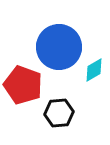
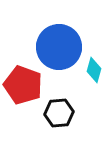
cyan diamond: rotated 45 degrees counterclockwise
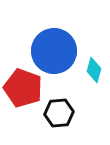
blue circle: moved 5 px left, 4 px down
red pentagon: moved 3 px down
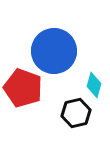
cyan diamond: moved 15 px down
black hexagon: moved 17 px right; rotated 8 degrees counterclockwise
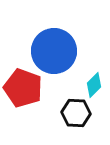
cyan diamond: rotated 30 degrees clockwise
black hexagon: rotated 16 degrees clockwise
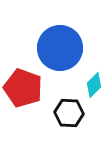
blue circle: moved 6 px right, 3 px up
black hexagon: moved 7 px left
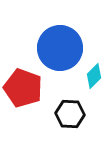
cyan diamond: moved 9 px up
black hexagon: moved 1 px right, 1 px down
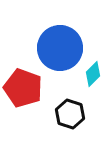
cyan diamond: moved 1 px left, 2 px up
black hexagon: rotated 16 degrees clockwise
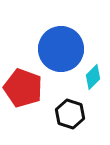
blue circle: moved 1 px right, 1 px down
cyan diamond: moved 3 px down
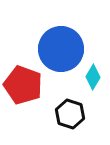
cyan diamond: rotated 15 degrees counterclockwise
red pentagon: moved 3 px up
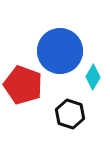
blue circle: moved 1 px left, 2 px down
